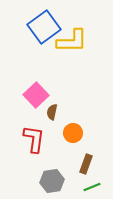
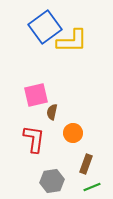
blue square: moved 1 px right
pink square: rotated 30 degrees clockwise
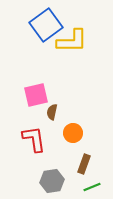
blue square: moved 1 px right, 2 px up
red L-shape: rotated 16 degrees counterclockwise
brown rectangle: moved 2 px left
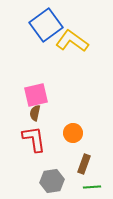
yellow L-shape: rotated 144 degrees counterclockwise
brown semicircle: moved 17 px left, 1 px down
green line: rotated 18 degrees clockwise
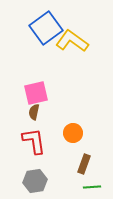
blue square: moved 3 px down
pink square: moved 2 px up
brown semicircle: moved 1 px left, 1 px up
red L-shape: moved 2 px down
gray hexagon: moved 17 px left
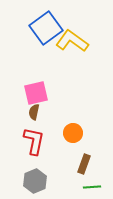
red L-shape: rotated 20 degrees clockwise
gray hexagon: rotated 15 degrees counterclockwise
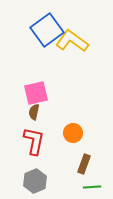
blue square: moved 1 px right, 2 px down
